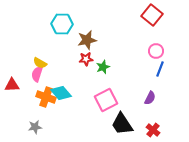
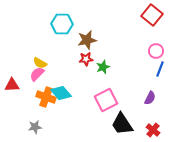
pink semicircle: rotated 28 degrees clockwise
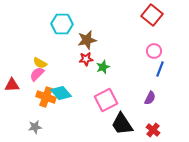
pink circle: moved 2 px left
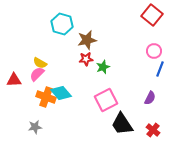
cyan hexagon: rotated 15 degrees clockwise
red triangle: moved 2 px right, 5 px up
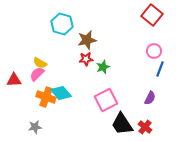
red cross: moved 8 px left, 3 px up
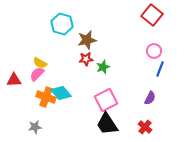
black trapezoid: moved 15 px left
